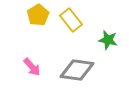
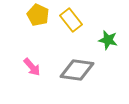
yellow pentagon: rotated 15 degrees counterclockwise
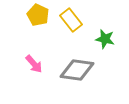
green star: moved 3 px left, 1 px up
pink arrow: moved 2 px right, 3 px up
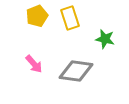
yellow pentagon: moved 1 px left, 1 px down; rotated 25 degrees clockwise
yellow rectangle: moved 1 px left, 2 px up; rotated 20 degrees clockwise
gray diamond: moved 1 px left, 1 px down
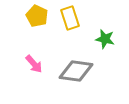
yellow pentagon: rotated 25 degrees counterclockwise
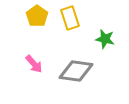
yellow pentagon: rotated 10 degrees clockwise
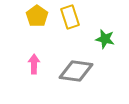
yellow rectangle: moved 1 px up
pink arrow: rotated 138 degrees counterclockwise
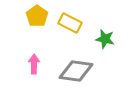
yellow rectangle: moved 6 px down; rotated 45 degrees counterclockwise
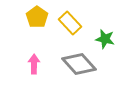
yellow pentagon: moved 1 px down
yellow rectangle: rotated 20 degrees clockwise
gray diamond: moved 3 px right, 7 px up; rotated 40 degrees clockwise
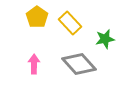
green star: rotated 24 degrees counterclockwise
